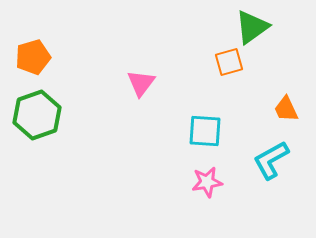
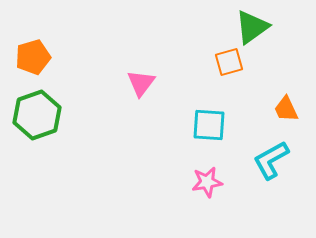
cyan square: moved 4 px right, 6 px up
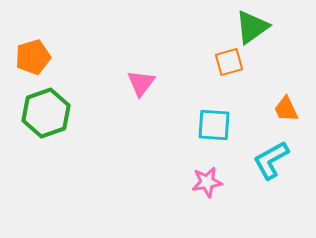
green hexagon: moved 9 px right, 2 px up
cyan square: moved 5 px right
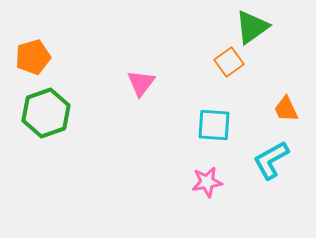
orange square: rotated 20 degrees counterclockwise
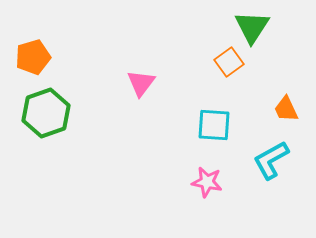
green triangle: rotated 21 degrees counterclockwise
pink star: rotated 20 degrees clockwise
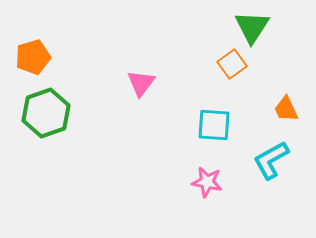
orange square: moved 3 px right, 2 px down
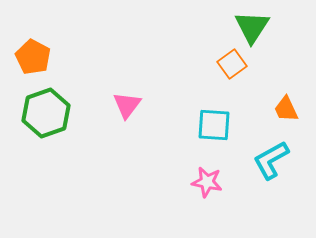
orange pentagon: rotated 28 degrees counterclockwise
pink triangle: moved 14 px left, 22 px down
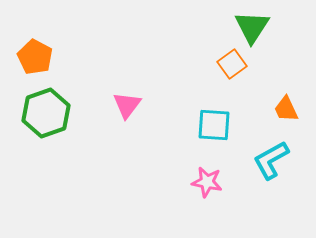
orange pentagon: moved 2 px right
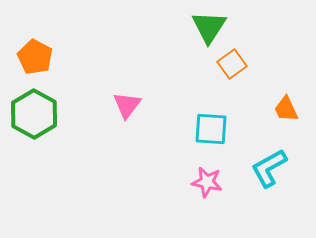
green triangle: moved 43 px left
green hexagon: moved 12 px left, 1 px down; rotated 12 degrees counterclockwise
cyan square: moved 3 px left, 4 px down
cyan L-shape: moved 2 px left, 8 px down
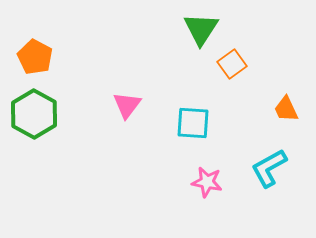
green triangle: moved 8 px left, 2 px down
cyan square: moved 18 px left, 6 px up
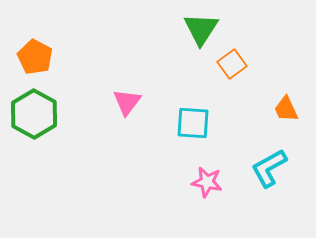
pink triangle: moved 3 px up
